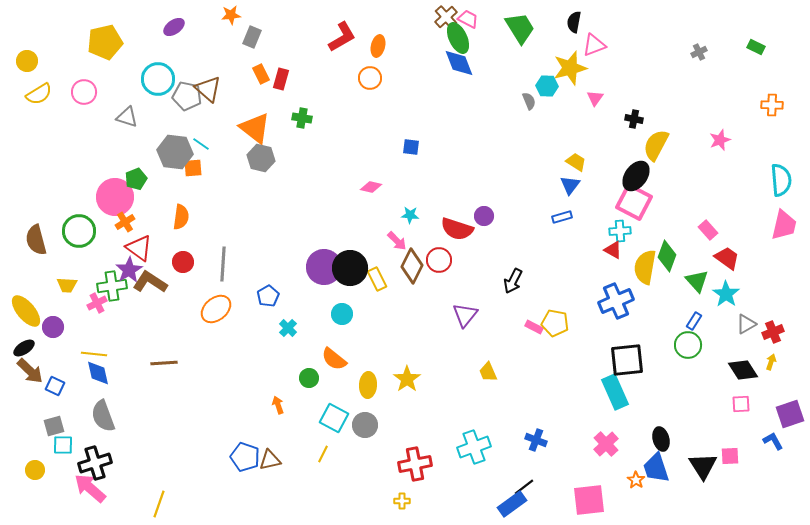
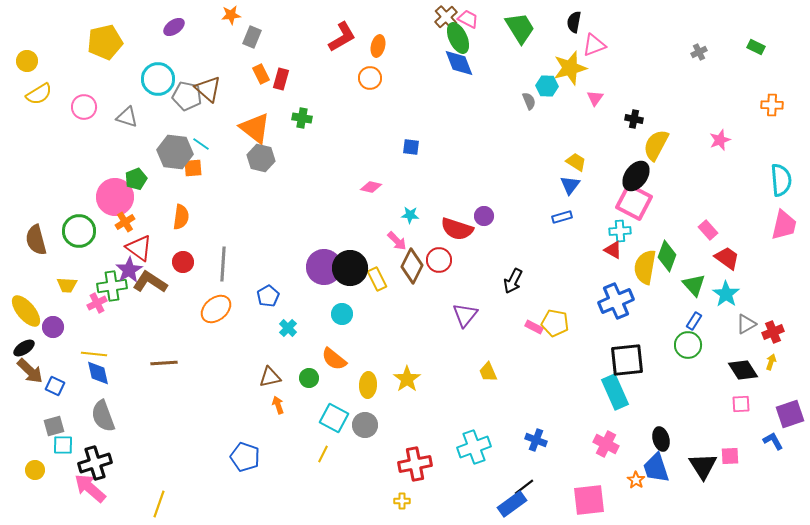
pink circle at (84, 92): moved 15 px down
green triangle at (697, 281): moved 3 px left, 4 px down
pink cross at (606, 444): rotated 20 degrees counterclockwise
brown triangle at (270, 460): moved 83 px up
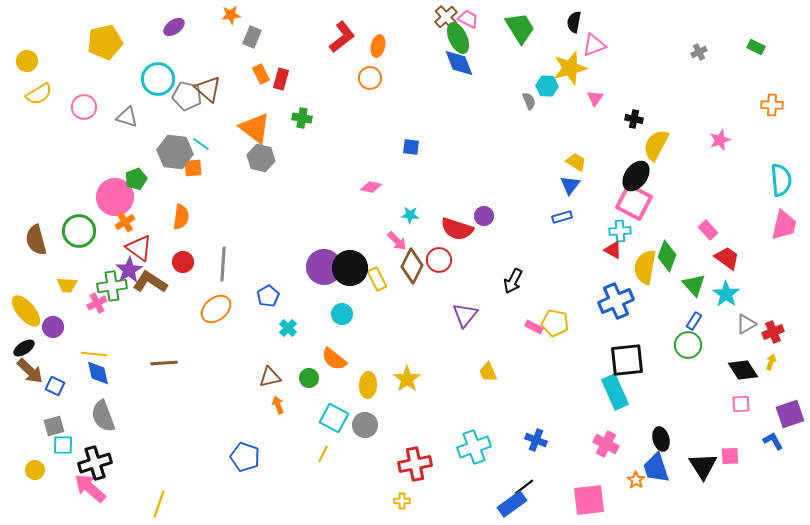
red L-shape at (342, 37): rotated 8 degrees counterclockwise
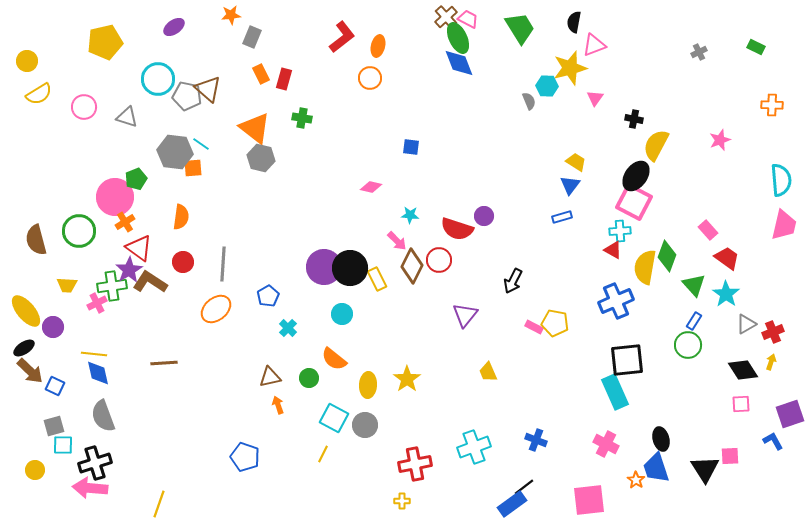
red rectangle at (281, 79): moved 3 px right
black triangle at (703, 466): moved 2 px right, 3 px down
pink arrow at (90, 488): rotated 36 degrees counterclockwise
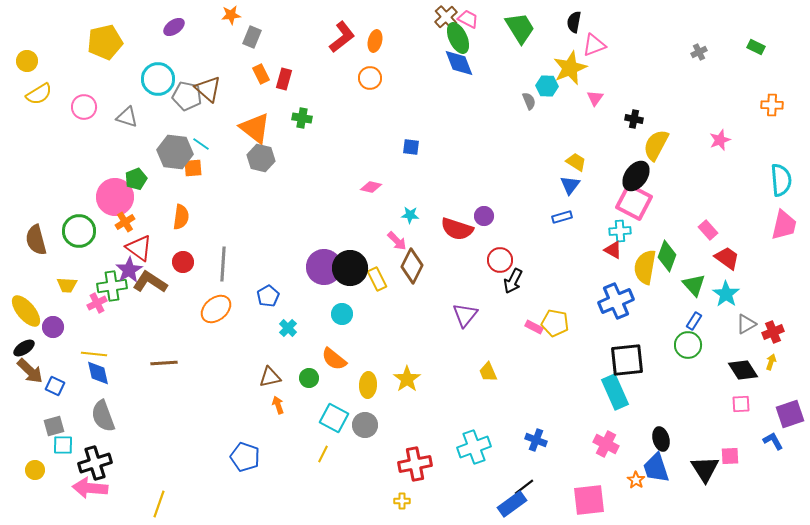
orange ellipse at (378, 46): moved 3 px left, 5 px up
yellow star at (570, 68): rotated 8 degrees counterclockwise
red circle at (439, 260): moved 61 px right
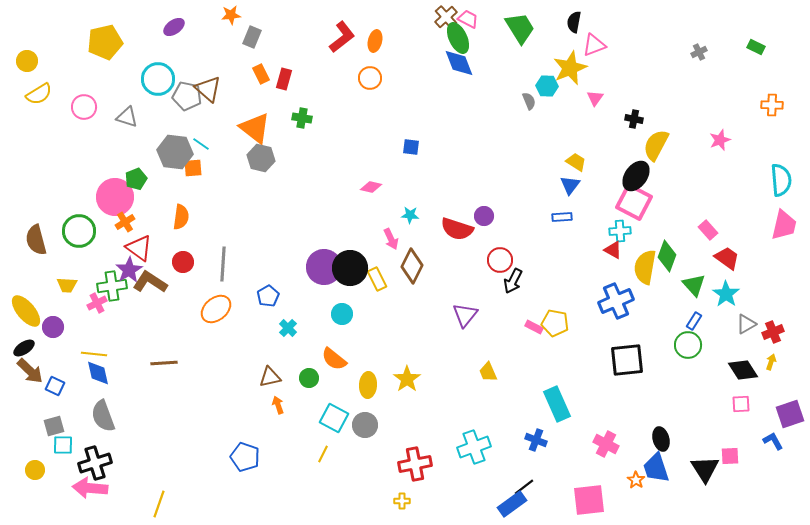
blue rectangle at (562, 217): rotated 12 degrees clockwise
pink arrow at (397, 241): moved 6 px left, 2 px up; rotated 20 degrees clockwise
cyan rectangle at (615, 392): moved 58 px left, 12 px down
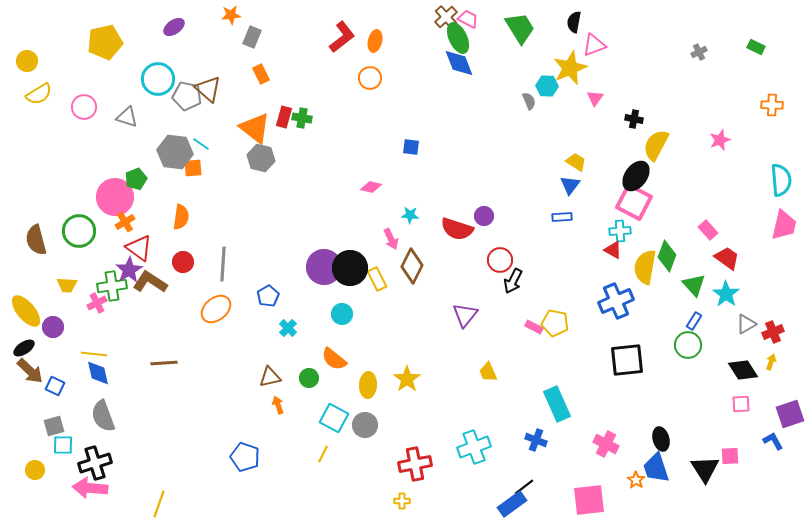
red rectangle at (284, 79): moved 38 px down
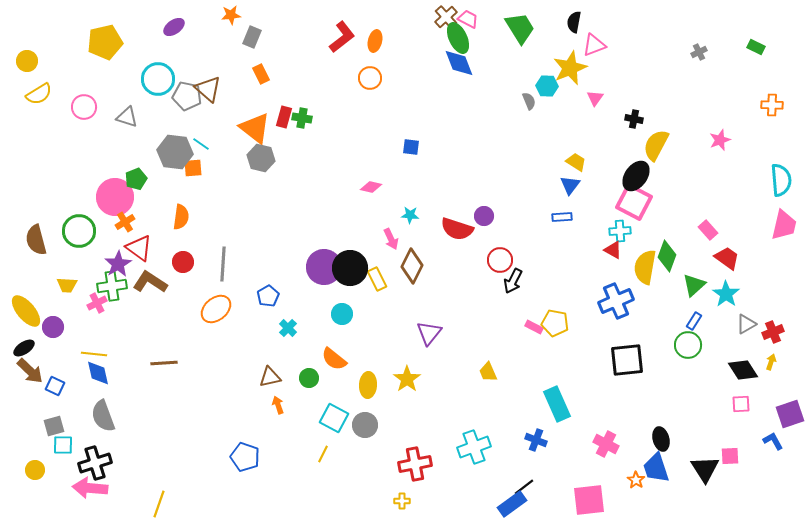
purple star at (129, 270): moved 11 px left, 6 px up
green triangle at (694, 285): rotated 30 degrees clockwise
purple triangle at (465, 315): moved 36 px left, 18 px down
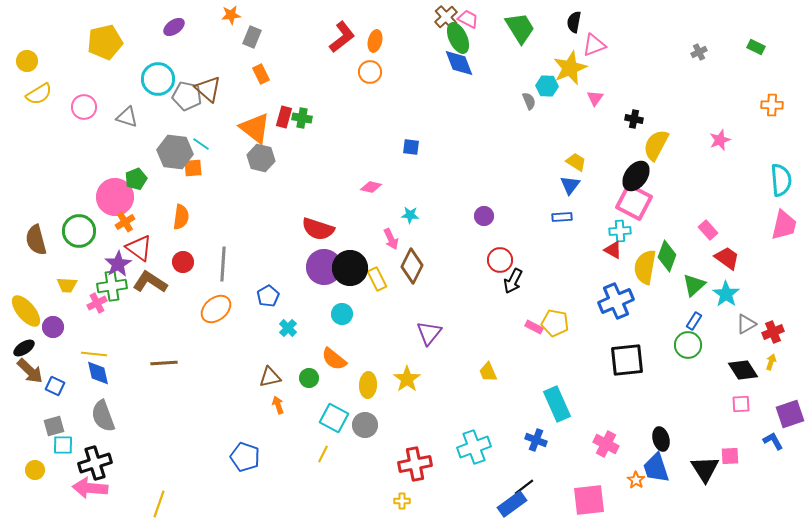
orange circle at (370, 78): moved 6 px up
red semicircle at (457, 229): moved 139 px left
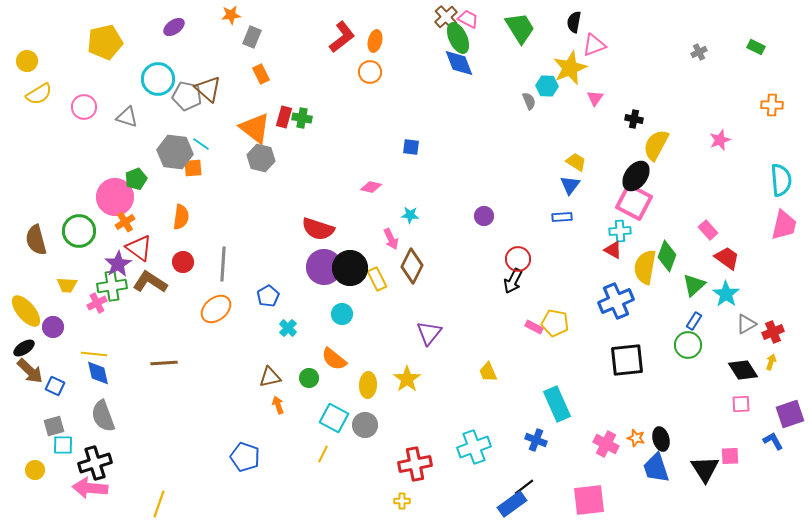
red circle at (500, 260): moved 18 px right, 1 px up
orange star at (636, 480): moved 42 px up; rotated 18 degrees counterclockwise
